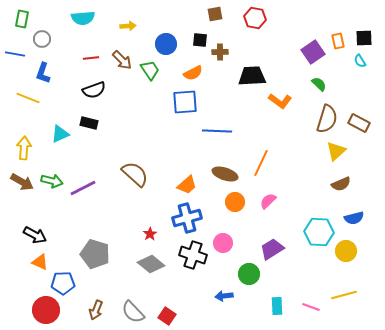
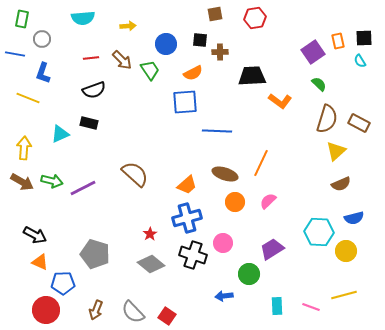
red hexagon at (255, 18): rotated 20 degrees counterclockwise
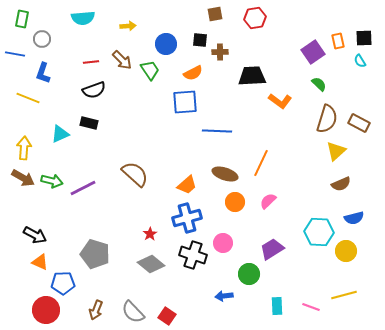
red line at (91, 58): moved 4 px down
brown arrow at (22, 182): moved 1 px right, 4 px up
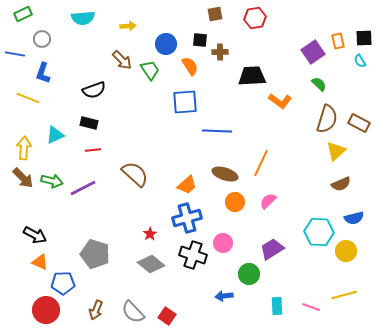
green rectangle at (22, 19): moved 1 px right, 5 px up; rotated 54 degrees clockwise
red line at (91, 62): moved 2 px right, 88 px down
orange semicircle at (193, 73): moved 3 px left, 7 px up; rotated 96 degrees counterclockwise
cyan triangle at (60, 134): moved 5 px left, 1 px down
brown arrow at (23, 178): rotated 15 degrees clockwise
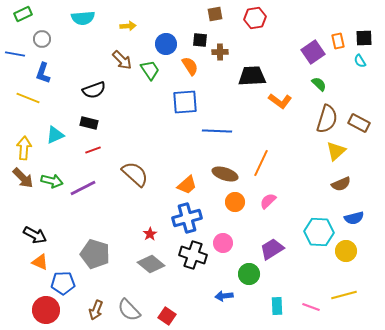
red line at (93, 150): rotated 14 degrees counterclockwise
gray semicircle at (133, 312): moved 4 px left, 2 px up
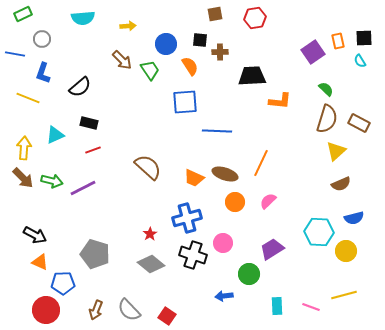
green semicircle at (319, 84): moved 7 px right, 5 px down
black semicircle at (94, 90): moved 14 px left, 3 px up; rotated 20 degrees counterclockwise
orange L-shape at (280, 101): rotated 30 degrees counterclockwise
brown semicircle at (135, 174): moved 13 px right, 7 px up
orange trapezoid at (187, 185): moved 7 px right, 7 px up; rotated 65 degrees clockwise
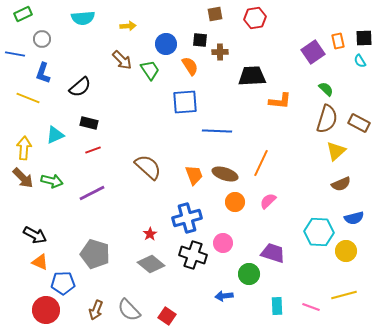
orange trapezoid at (194, 178): moved 3 px up; rotated 135 degrees counterclockwise
purple line at (83, 188): moved 9 px right, 5 px down
purple trapezoid at (272, 249): moved 1 px right, 4 px down; rotated 50 degrees clockwise
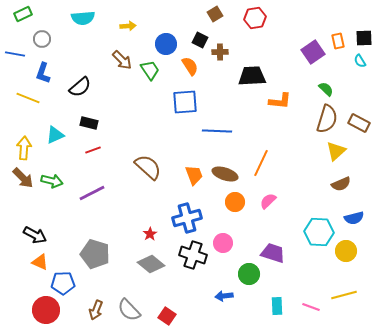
brown square at (215, 14): rotated 21 degrees counterclockwise
black square at (200, 40): rotated 21 degrees clockwise
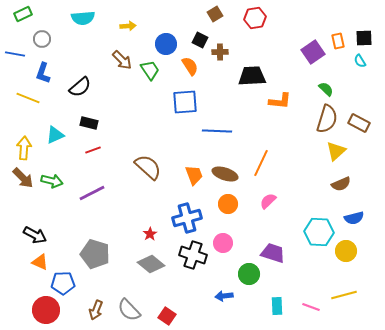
orange circle at (235, 202): moved 7 px left, 2 px down
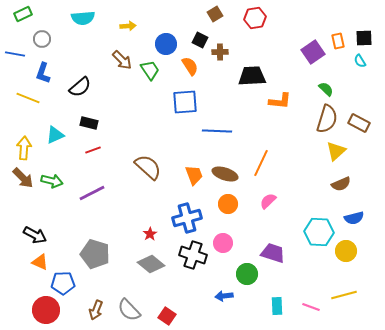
green circle at (249, 274): moved 2 px left
